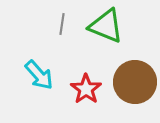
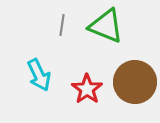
gray line: moved 1 px down
cyan arrow: rotated 16 degrees clockwise
red star: moved 1 px right
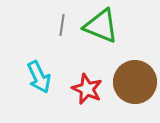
green triangle: moved 5 px left
cyan arrow: moved 2 px down
red star: rotated 12 degrees counterclockwise
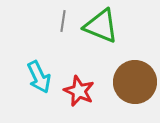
gray line: moved 1 px right, 4 px up
red star: moved 8 px left, 2 px down
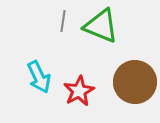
red star: rotated 20 degrees clockwise
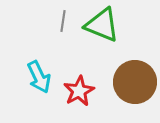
green triangle: moved 1 px right, 1 px up
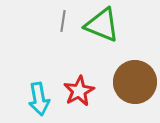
cyan arrow: moved 22 px down; rotated 16 degrees clockwise
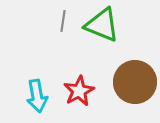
cyan arrow: moved 2 px left, 3 px up
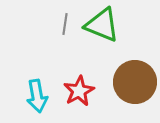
gray line: moved 2 px right, 3 px down
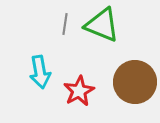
cyan arrow: moved 3 px right, 24 px up
